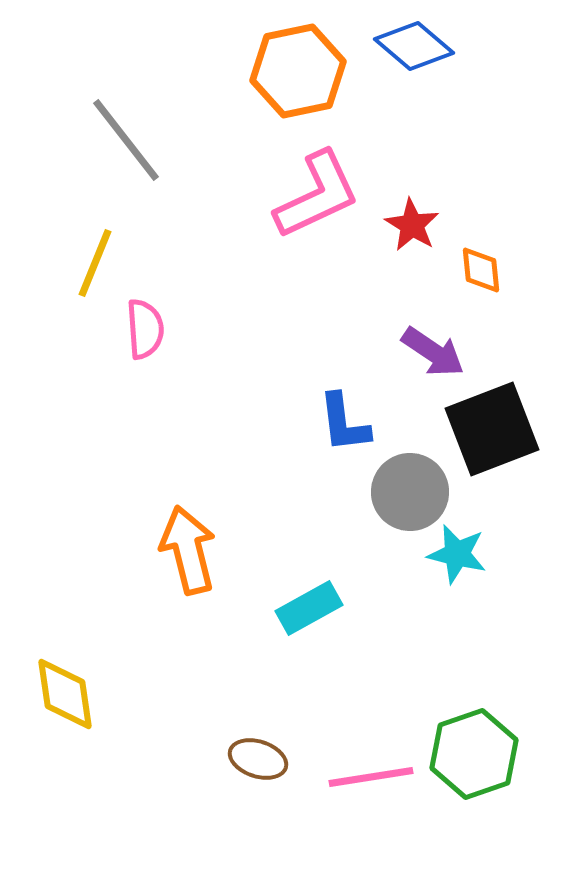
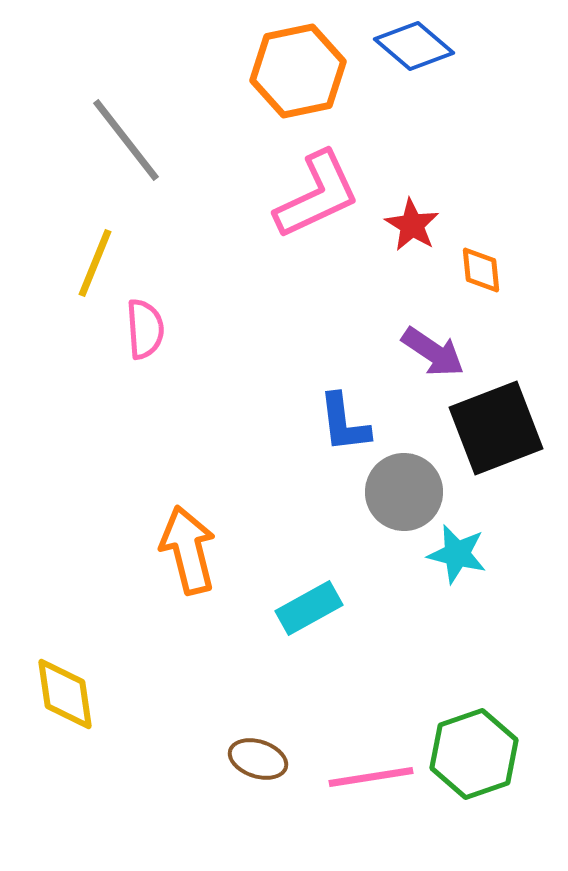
black square: moved 4 px right, 1 px up
gray circle: moved 6 px left
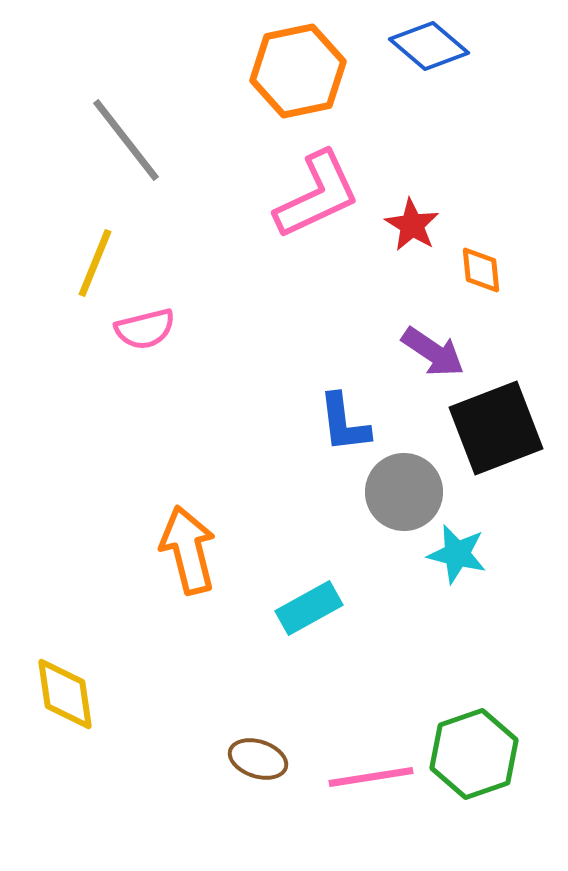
blue diamond: moved 15 px right
pink semicircle: rotated 80 degrees clockwise
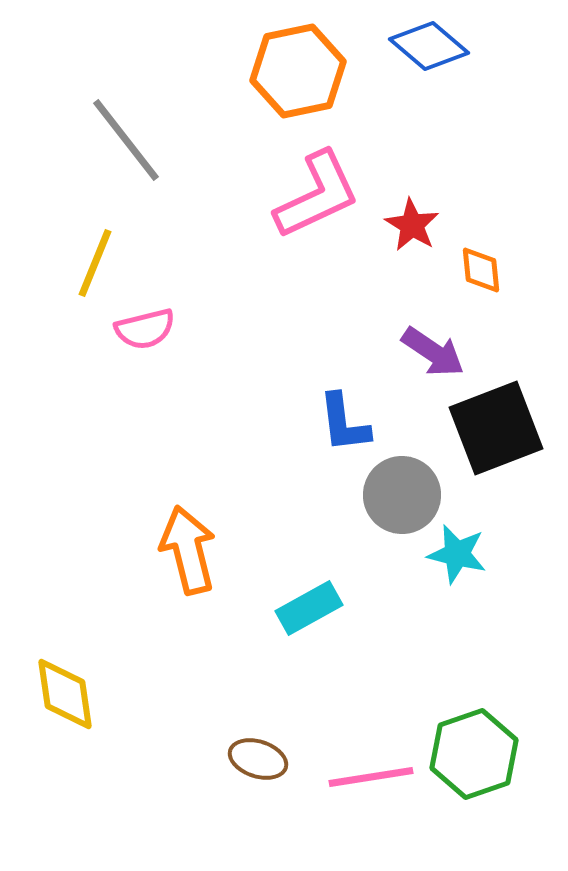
gray circle: moved 2 px left, 3 px down
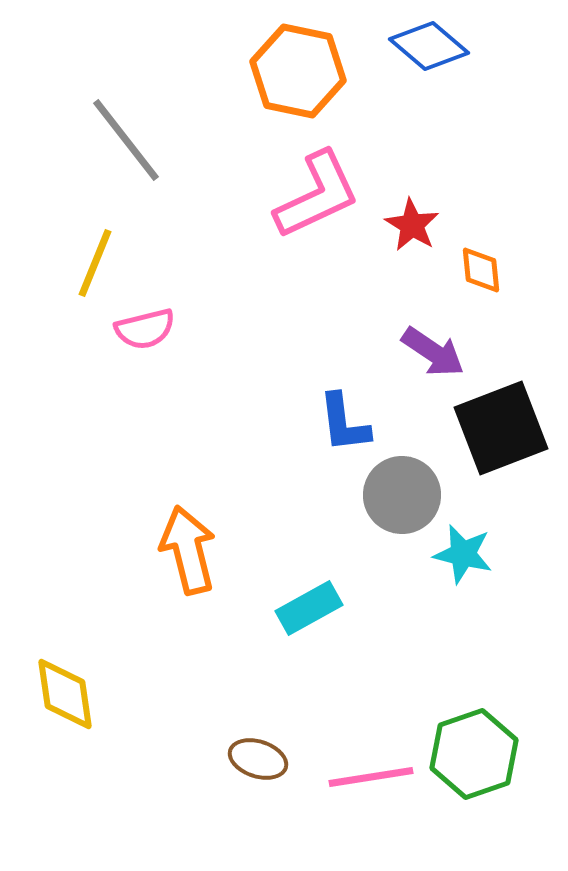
orange hexagon: rotated 24 degrees clockwise
black square: moved 5 px right
cyan star: moved 6 px right
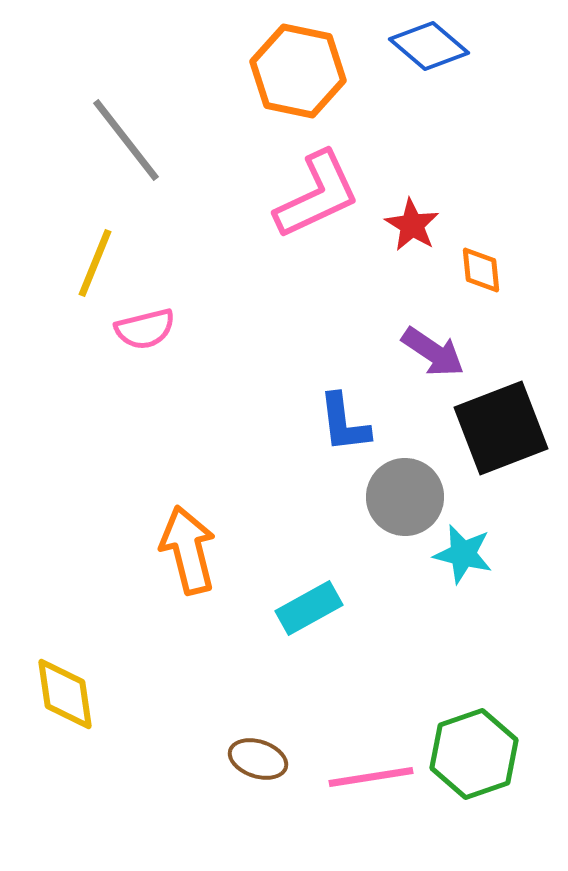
gray circle: moved 3 px right, 2 px down
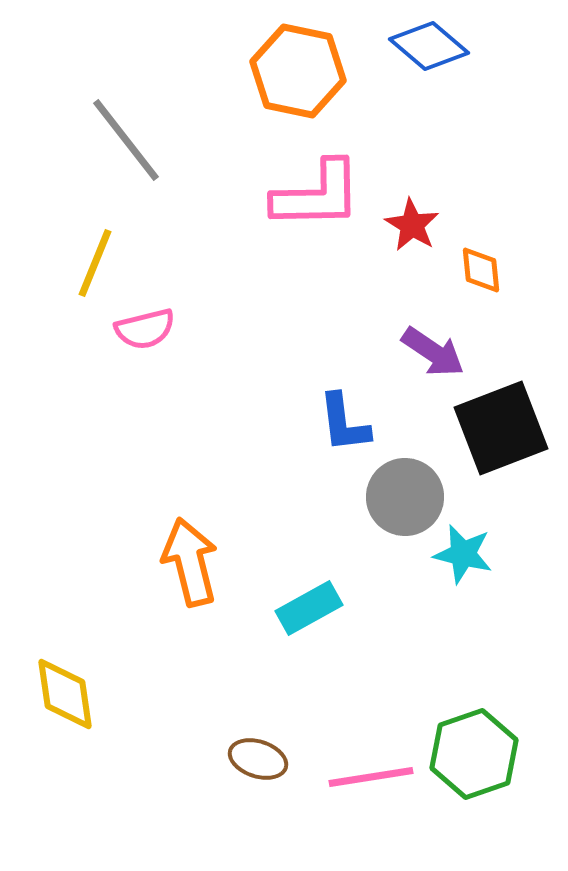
pink L-shape: rotated 24 degrees clockwise
orange arrow: moved 2 px right, 12 px down
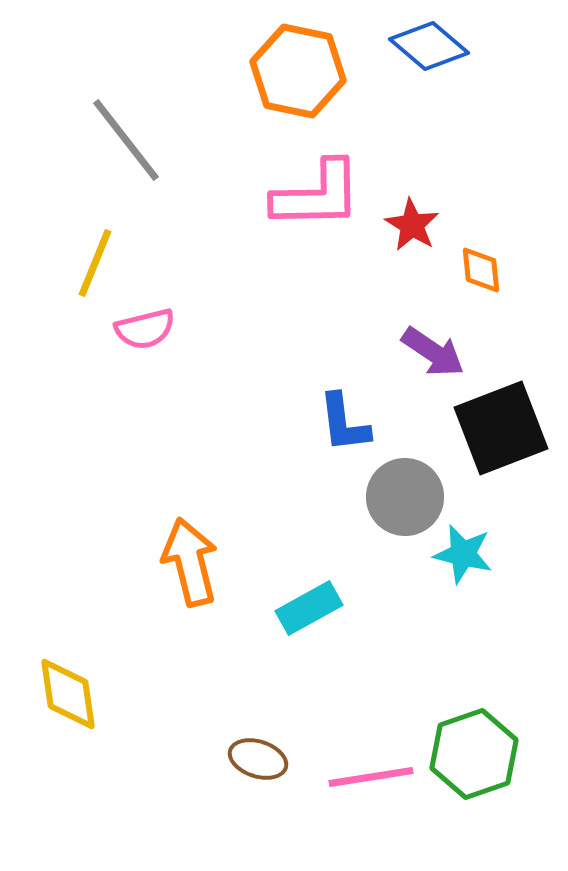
yellow diamond: moved 3 px right
